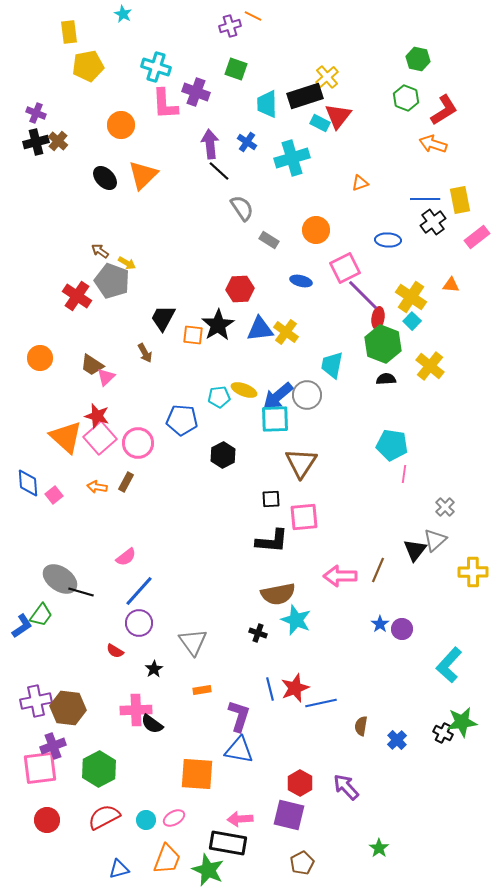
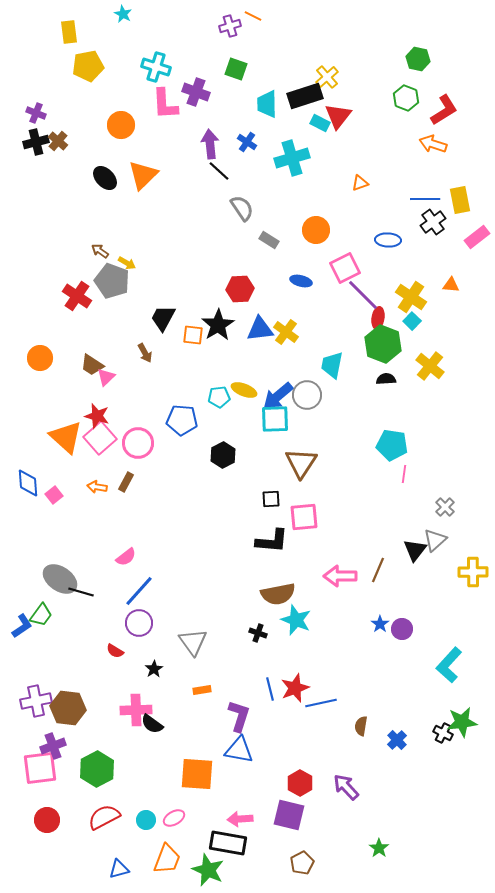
green hexagon at (99, 769): moved 2 px left
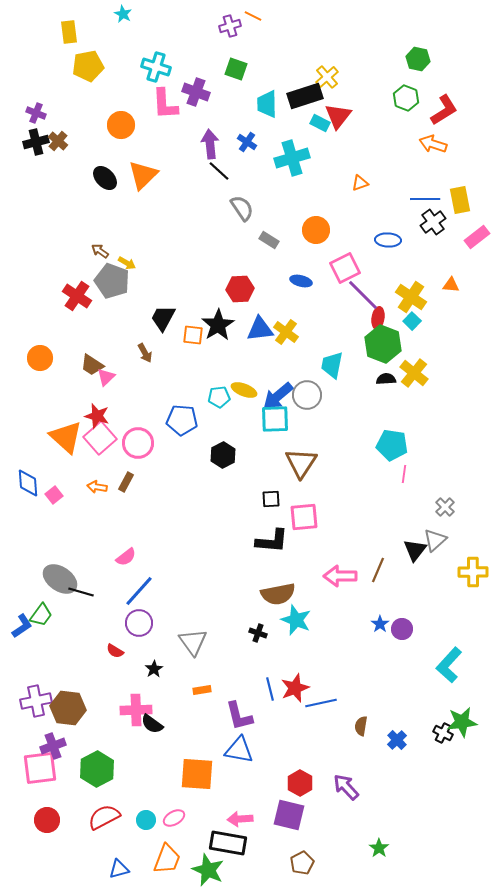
yellow cross at (430, 366): moved 16 px left, 7 px down
purple L-shape at (239, 716): rotated 148 degrees clockwise
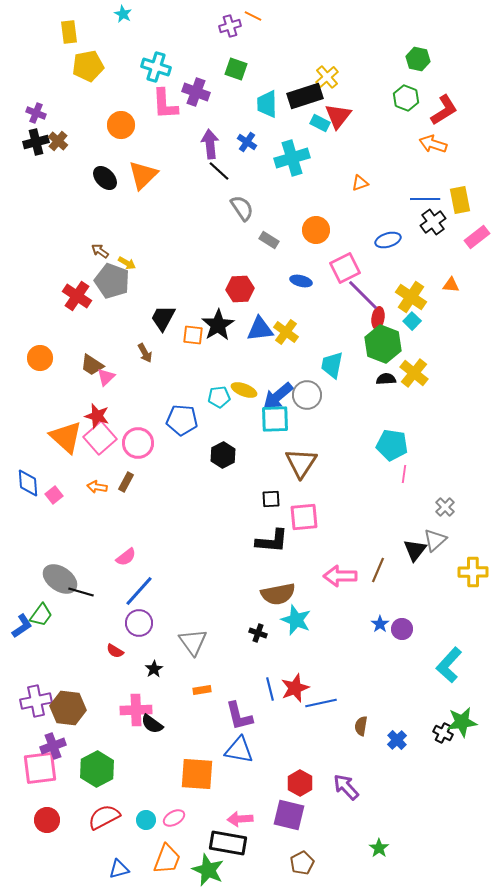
blue ellipse at (388, 240): rotated 20 degrees counterclockwise
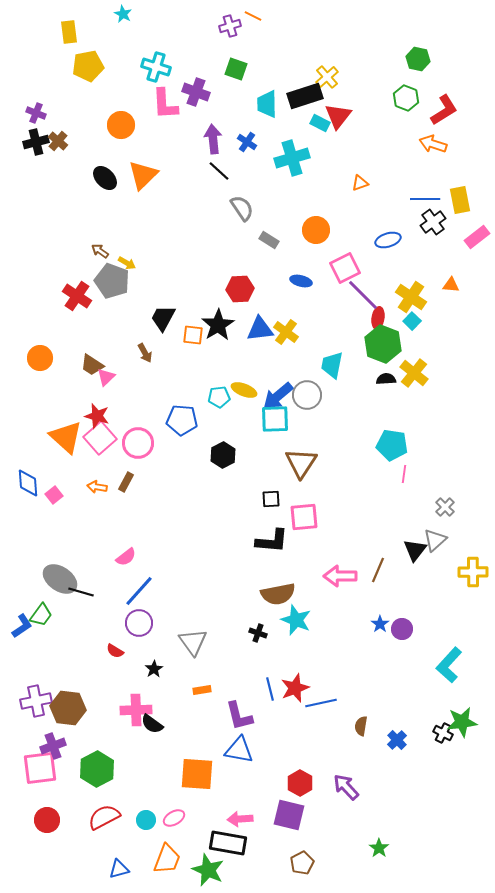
purple arrow at (210, 144): moved 3 px right, 5 px up
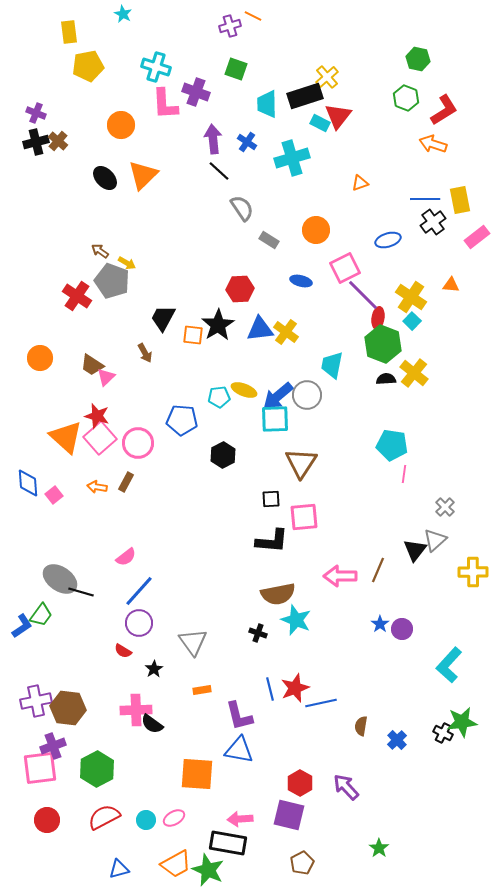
red semicircle at (115, 651): moved 8 px right
orange trapezoid at (167, 859): moved 9 px right, 5 px down; rotated 40 degrees clockwise
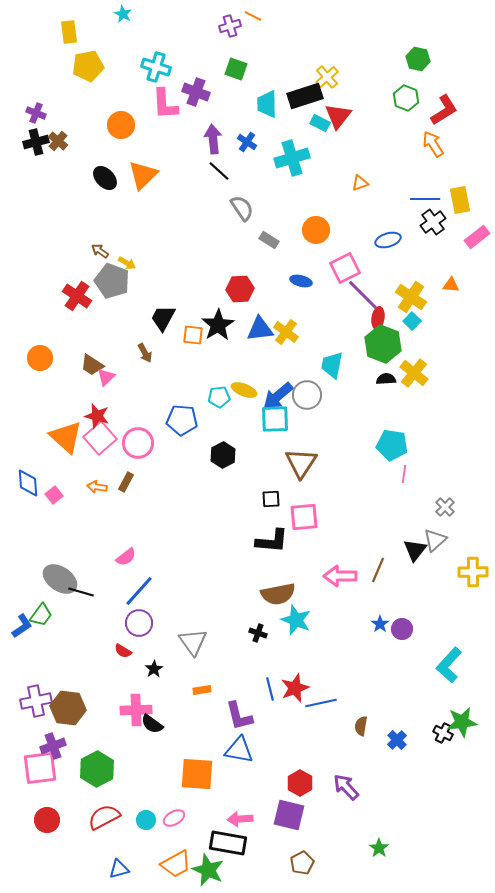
orange arrow at (433, 144): rotated 40 degrees clockwise
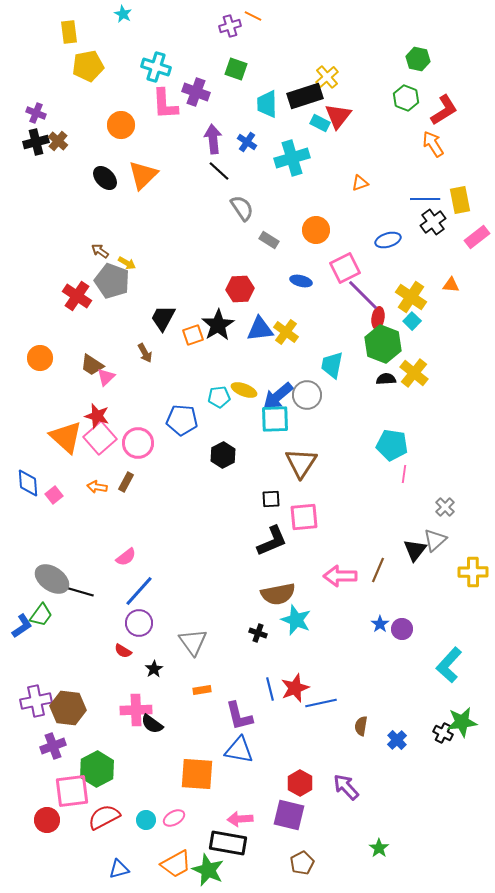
orange square at (193, 335): rotated 25 degrees counterclockwise
black L-shape at (272, 541): rotated 28 degrees counterclockwise
gray ellipse at (60, 579): moved 8 px left
pink square at (40, 768): moved 32 px right, 23 px down
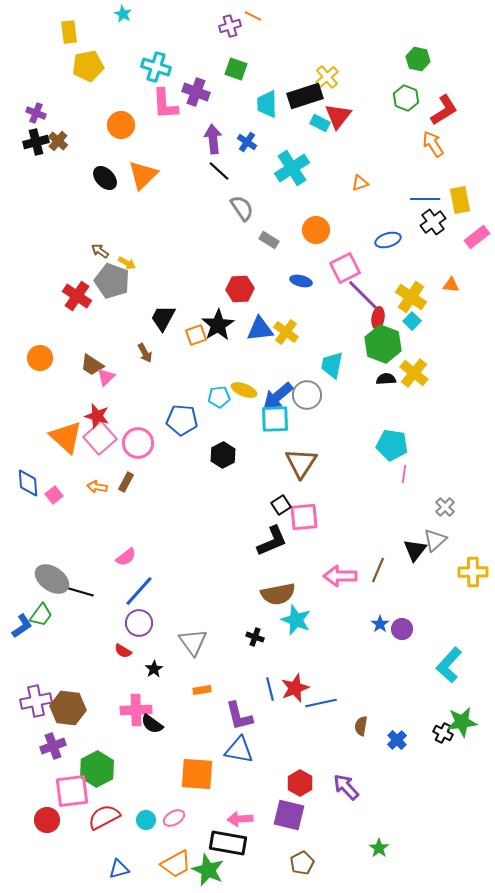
cyan cross at (292, 158): moved 10 px down; rotated 16 degrees counterclockwise
orange square at (193, 335): moved 3 px right
black square at (271, 499): moved 10 px right, 6 px down; rotated 30 degrees counterclockwise
black cross at (258, 633): moved 3 px left, 4 px down
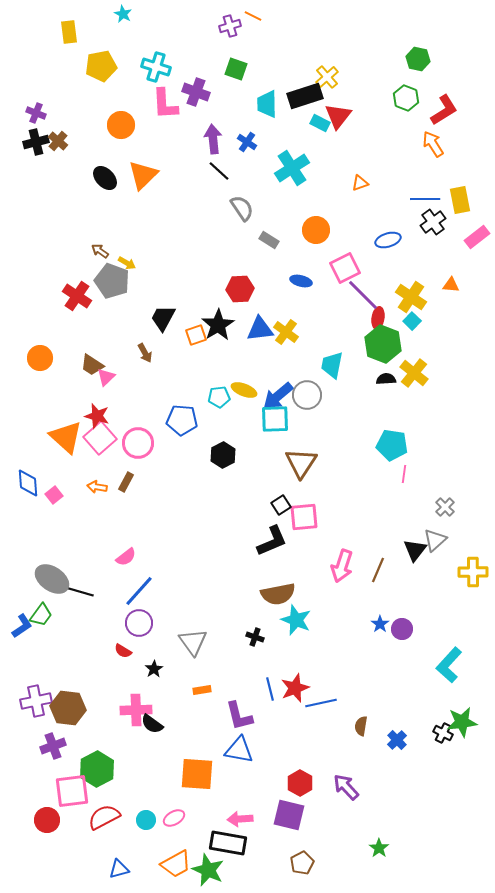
yellow pentagon at (88, 66): moved 13 px right
pink arrow at (340, 576): moved 2 px right, 10 px up; rotated 72 degrees counterclockwise
